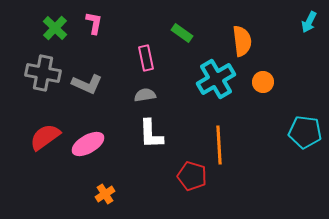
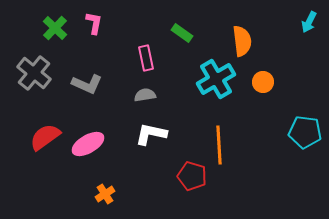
gray cross: moved 9 px left; rotated 28 degrees clockwise
white L-shape: rotated 104 degrees clockwise
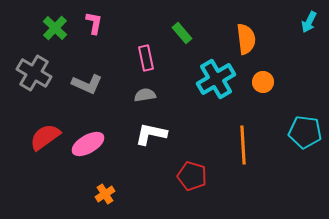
green rectangle: rotated 15 degrees clockwise
orange semicircle: moved 4 px right, 2 px up
gray cross: rotated 8 degrees counterclockwise
orange line: moved 24 px right
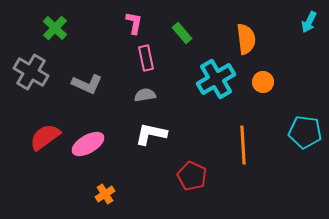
pink L-shape: moved 40 px right
gray cross: moved 3 px left, 1 px up
red pentagon: rotated 8 degrees clockwise
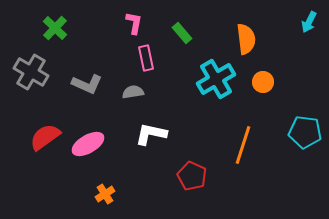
gray semicircle: moved 12 px left, 3 px up
orange line: rotated 21 degrees clockwise
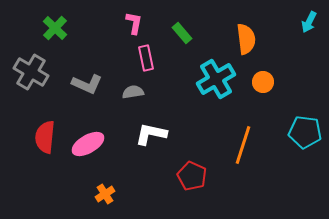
red semicircle: rotated 48 degrees counterclockwise
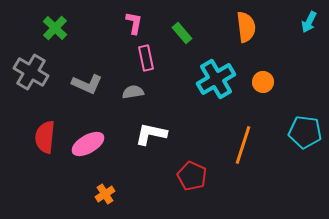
orange semicircle: moved 12 px up
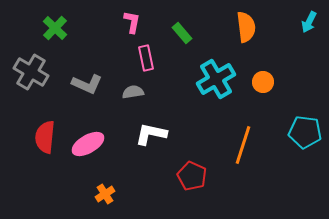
pink L-shape: moved 2 px left, 1 px up
